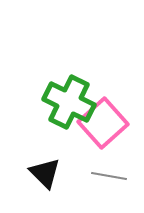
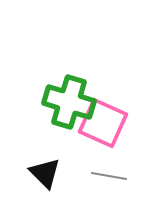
green cross: rotated 9 degrees counterclockwise
pink square: rotated 24 degrees counterclockwise
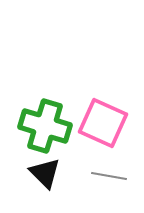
green cross: moved 24 px left, 24 px down
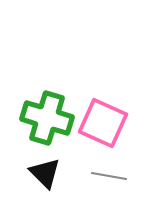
green cross: moved 2 px right, 8 px up
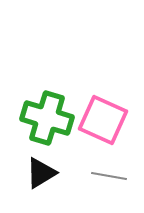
pink square: moved 3 px up
black triangle: moved 4 px left; rotated 44 degrees clockwise
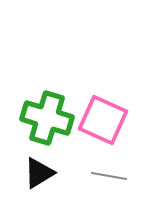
black triangle: moved 2 px left
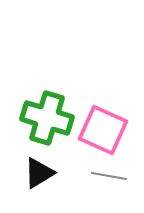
pink square: moved 10 px down
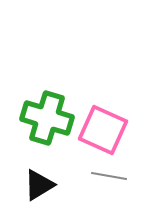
black triangle: moved 12 px down
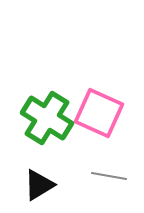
green cross: rotated 15 degrees clockwise
pink square: moved 4 px left, 17 px up
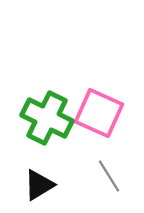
green cross: rotated 6 degrees counterclockwise
gray line: rotated 48 degrees clockwise
